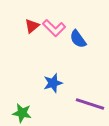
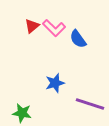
blue star: moved 2 px right
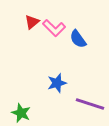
red triangle: moved 4 px up
blue star: moved 2 px right
green star: moved 1 px left; rotated 12 degrees clockwise
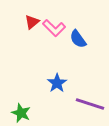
blue star: rotated 18 degrees counterclockwise
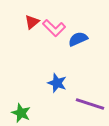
blue semicircle: rotated 102 degrees clockwise
blue star: rotated 18 degrees counterclockwise
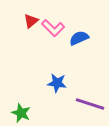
red triangle: moved 1 px left, 1 px up
pink L-shape: moved 1 px left
blue semicircle: moved 1 px right, 1 px up
blue star: rotated 12 degrees counterclockwise
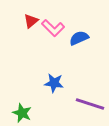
blue star: moved 3 px left
green star: moved 1 px right
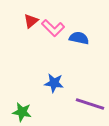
blue semicircle: rotated 36 degrees clockwise
green star: moved 1 px up; rotated 12 degrees counterclockwise
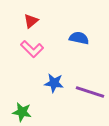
pink L-shape: moved 21 px left, 21 px down
purple line: moved 12 px up
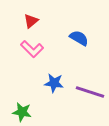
blue semicircle: rotated 18 degrees clockwise
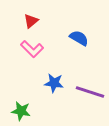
green star: moved 1 px left, 1 px up
